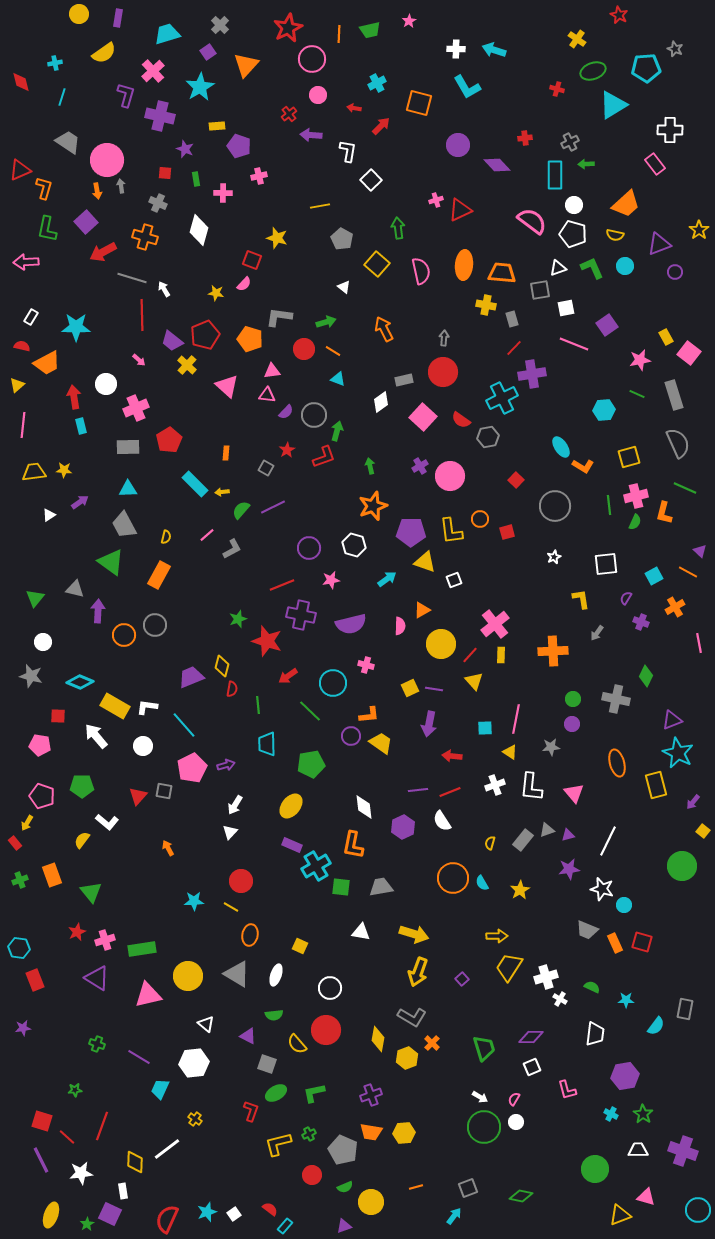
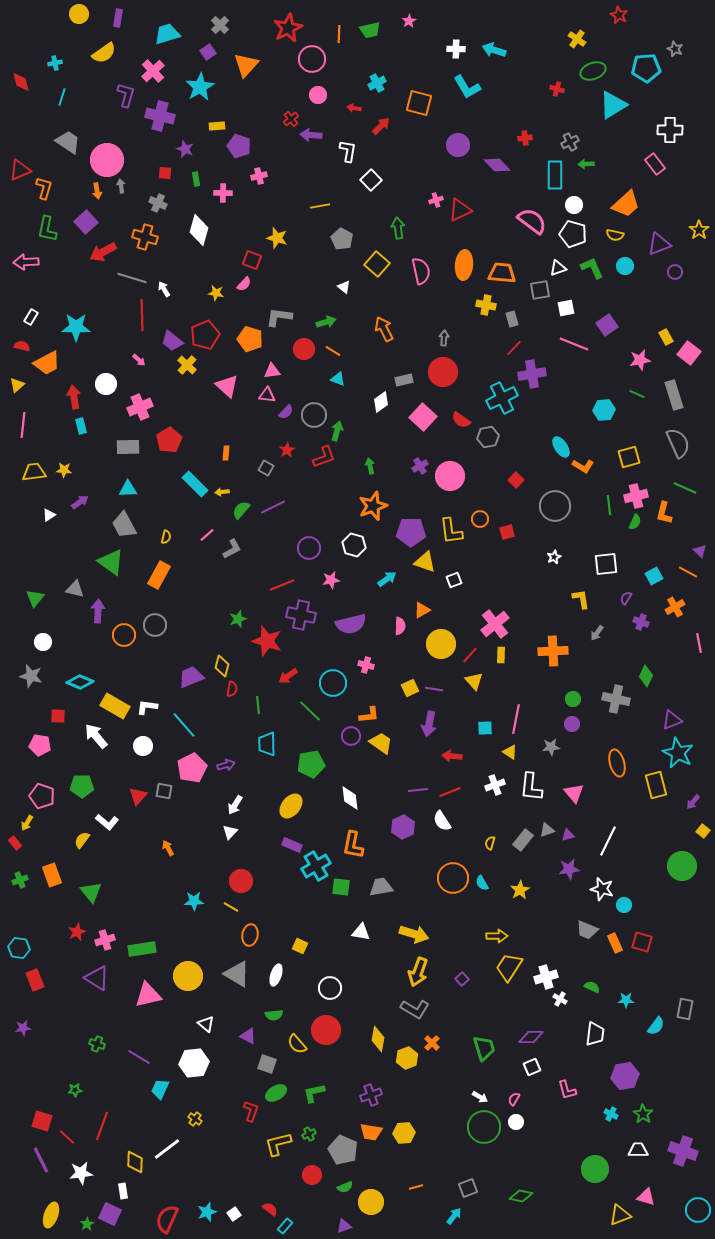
red cross at (289, 114): moved 2 px right, 5 px down
pink cross at (136, 408): moved 4 px right, 1 px up
white diamond at (364, 807): moved 14 px left, 9 px up
gray L-shape at (412, 1017): moved 3 px right, 8 px up
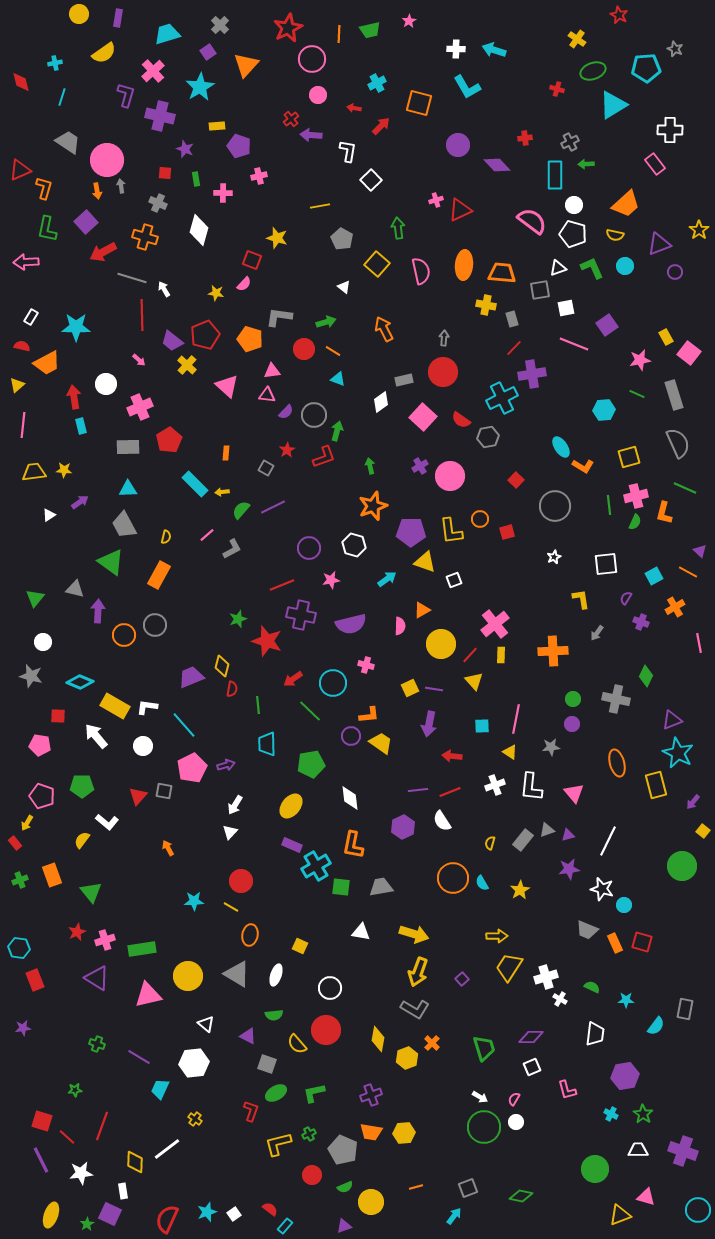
red arrow at (288, 676): moved 5 px right, 3 px down
cyan square at (485, 728): moved 3 px left, 2 px up
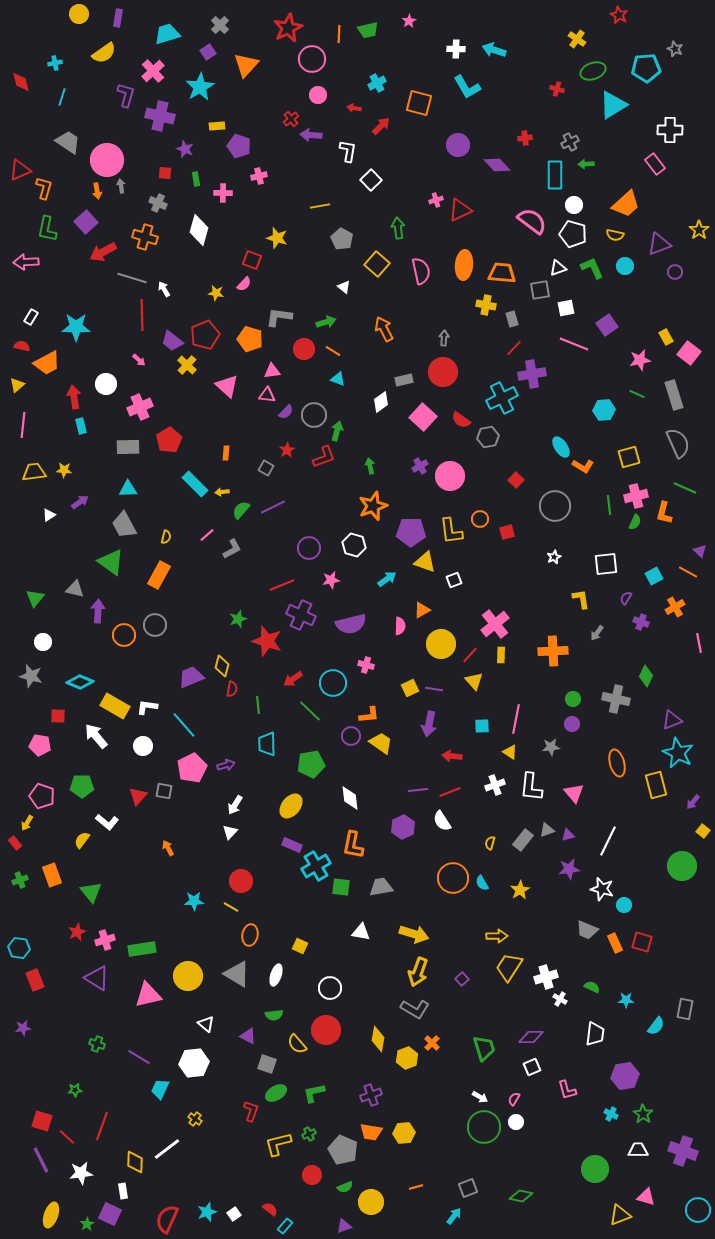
green trapezoid at (370, 30): moved 2 px left
purple cross at (301, 615): rotated 12 degrees clockwise
